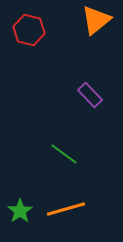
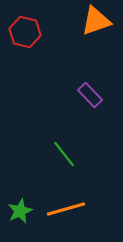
orange triangle: moved 1 px down; rotated 20 degrees clockwise
red hexagon: moved 4 px left, 2 px down
green line: rotated 16 degrees clockwise
green star: rotated 10 degrees clockwise
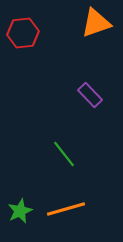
orange triangle: moved 2 px down
red hexagon: moved 2 px left, 1 px down; rotated 20 degrees counterclockwise
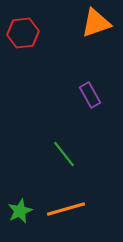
purple rectangle: rotated 15 degrees clockwise
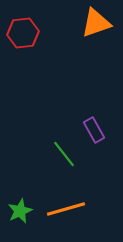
purple rectangle: moved 4 px right, 35 px down
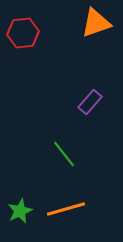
purple rectangle: moved 4 px left, 28 px up; rotated 70 degrees clockwise
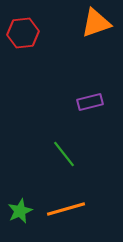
purple rectangle: rotated 35 degrees clockwise
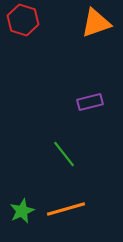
red hexagon: moved 13 px up; rotated 24 degrees clockwise
green star: moved 2 px right
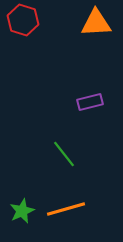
orange triangle: rotated 16 degrees clockwise
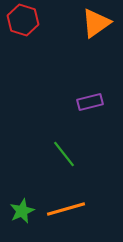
orange triangle: rotated 32 degrees counterclockwise
